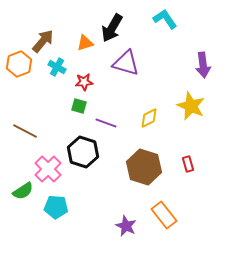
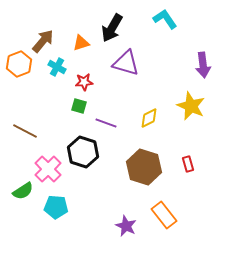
orange triangle: moved 4 px left
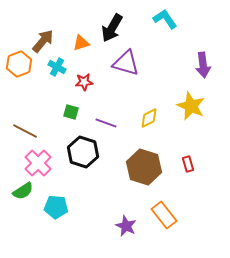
green square: moved 8 px left, 6 px down
pink cross: moved 10 px left, 6 px up
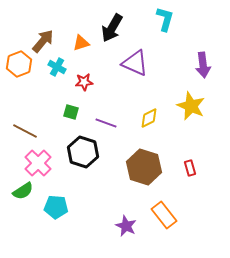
cyan L-shape: rotated 50 degrees clockwise
purple triangle: moved 9 px right; rotated 8 degrees clockwise
red rectangle: moved 2 px right, 4 px down
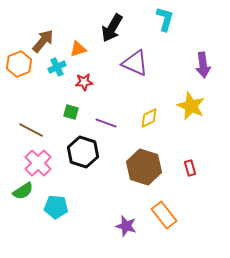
orange triangle: moved 3 px left, 6 px down
cyan cross: rotated 36 degrees clockwise
brown line: moved 6 px right, 1 px up
purple star: rotated 10 degrees counterclockwise
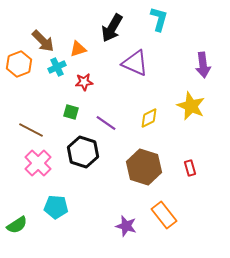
cyan L-shape: moved 6 px left
brown arrow: rotated 95 degrees clockwise
purple line: rotated 15 degrees clockwise
green semicircle: moved 6 px left, 34 px down
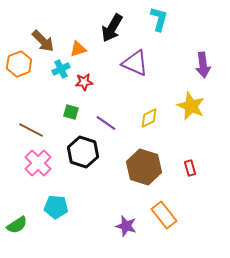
cyan cross: moved 4 px right, 2 px down
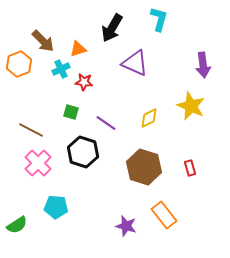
red star: rotated 12 degrees clockwise
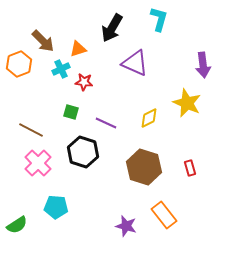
yellow star: moved 4 px left, 3 px up
purple line: rotated 10 degrees counterclockwise
